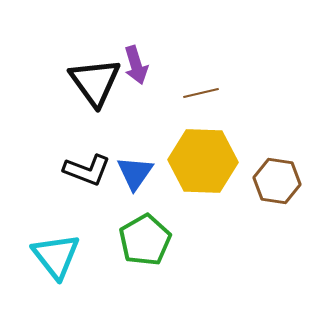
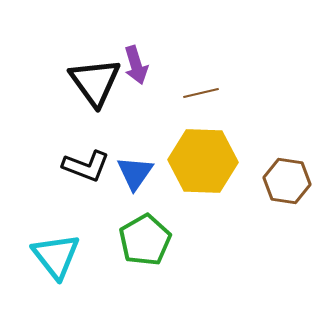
black L-shape: moved 1 px left, 4 px up
brown hexagon: moved 10 px right
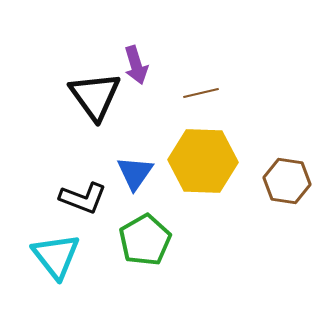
black triangle: moved 14 px down
black L-shape: moved 3 px left, 32 px down
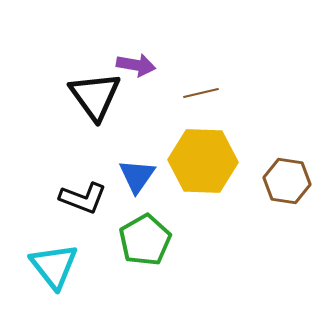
purple arrow: rotated 63 degrees counterclockwise
blue triangle: moved 2 px right, 3 px down
cyan triangle: moved 2 px left, 10 px down
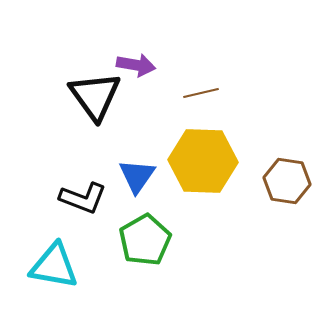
cyan triangle: rotated 42 degrees counterclockwise
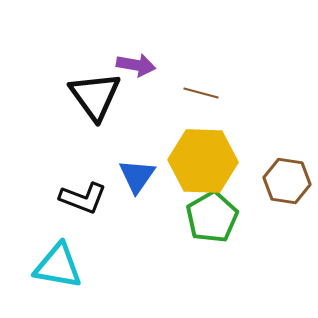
brown line: rotated 28 degrees clockwise
green pentagon: moved 67 px right, 23 px up
cyan triangle: moved 4 px right
